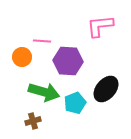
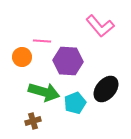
pink L-shape: rotated 124 degrees counterclockwise
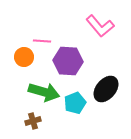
orange circle: moved 2 px right
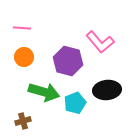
pink L-shape: moved 16 px down
pink line: moved 20 px left, 13 px up
purple hexagon: rotated 12 degrees clockwise
black ellipse: moved 1 px right, 1 px down; rotated 44 degrees clockwise
brown cross: moved 10 px left
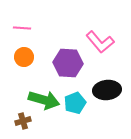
purple hexagon: moved 2 px down; rotated 12 degrees counterclockwise
green arrow: moved 8 px down
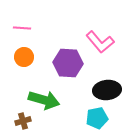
cyan pentagon: moved 22 px right, 15 px down; rotated 10 degrees clockwise
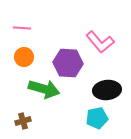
green arrow: moved 11 px up
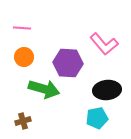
pink L-shape: moved 4 px right, 2 px down
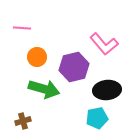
orange circle: moved 13 px right
purple hexagon: moved 6 px right, 4 px down; rotated 16 degrees counterclockwise
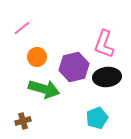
pink line: rotated 42 degrees counterclockwise
pink L-shape: rotated 60 degrees clockwise
black ellipse: moved 13 px up
cyan pentagon: rotated 10 degrees counterclockwise
